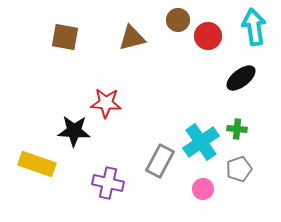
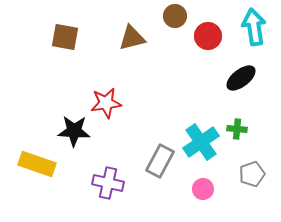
brown circle: moved 3 px left, 4 px up
red star: rotated 12 degrees counterclockwise
gray pentagon: moved 13 px right, 5 px down
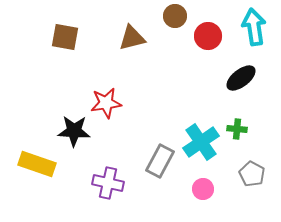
gray pentagon: rotated 25 degrees counterclockwise
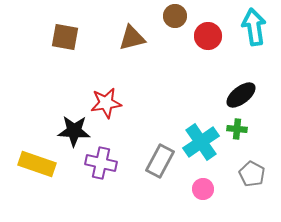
black ellipse: moved 17 px down
purple cross: moved 7 px left, 20 px up
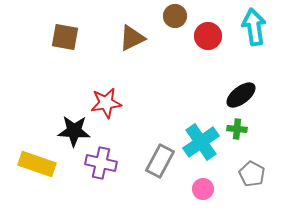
brown triangle: rotated 12 degrees counterclockwise
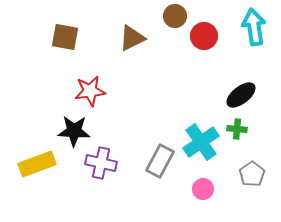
red circle: moved 4 px left
red star: moved 16 px left, 12 px up
yellow rectangle: rotated 39 degrees counterclockwise
gray pentagon: rotated 10 degrees clockwise
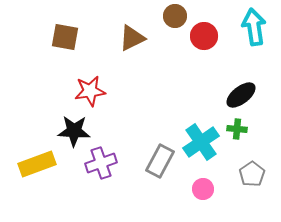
purple cross: rotated 32 degrees counterclockwise
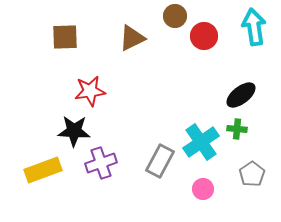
brown square: rotated 12 degrees counterclockwise
yellow rectangle: moved 6 px right, 6 px down
